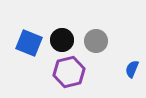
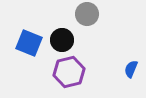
gray circle: moved 9 px left, 27 px up
blue semicircle: moved 1 px left
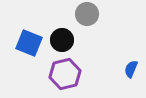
purple hexagon: moved 4 px left, 2 px down
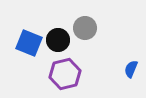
gray circle: moved 2 px left, 14 px down
black circle: moved 4 px left
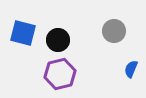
gray circle: moved 29 px right, 3 px down
blue square: moved 6 px left, 10 px up; rotated 8 degrees counterclockwise
purple hexagon: moved 5 px left
